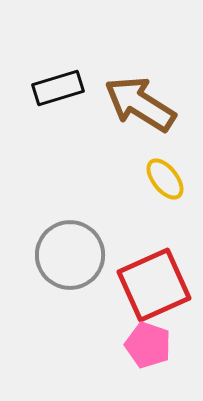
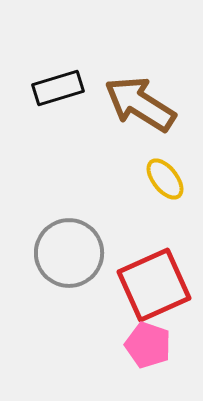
gray circle: moved 1 px left, 2 px up
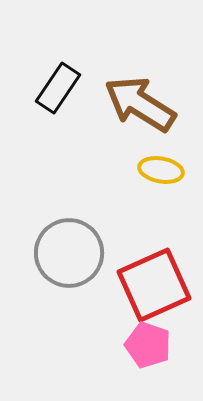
black rectangle: rotated 39 degrees counterclockwise
yellow ellipse: moved 4 px left, 9 px up; rotated 42 degrees counterclockwise
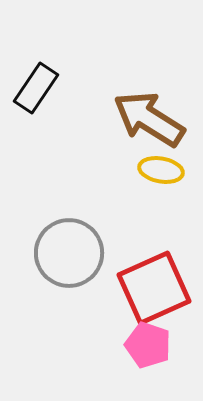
black rectangle: moved 22 px left
brown arrow: moved 9 px right, 15 px down
red square: moved 3 px down
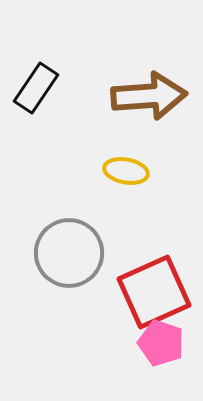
brown arrow: moved 23 px up; rotated 144 degrees clockwise
yellow ellipse: moved 35 px left, 1 px down
red square: moved 4 px down
pink pentagon: moved 13 px right, 2 px up
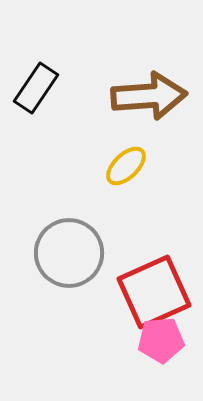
yellow ellipse: moved 5 px up; rotated 54 degrees counterclockwise
pink pentagon: moved 3 px up; rotated 24 degrees counterclockwise
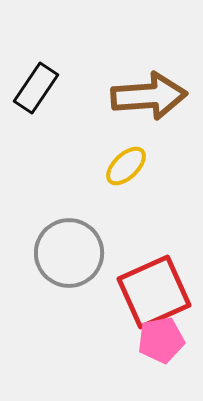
pink pentagon: rotated 6 degrees counterclockwise
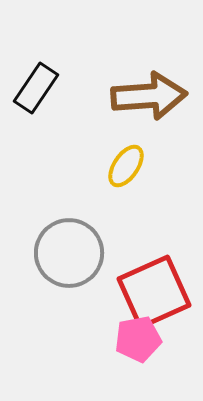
yellow ellipse: rotated 12 degrees counterclockwise
pink pentagon: moved 23 px left, 1 px up
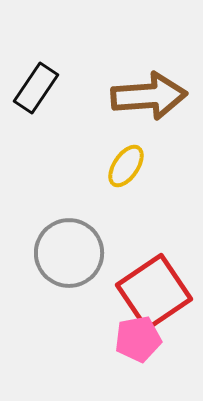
red square: rotated 10 degrees counterclockwise
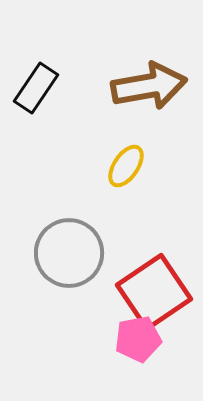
brown arrow: moved 10 px up; rotated 6 degrees counterclockwise
